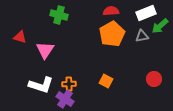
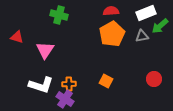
red triangle: moved 3 px left
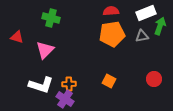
green cross: moved 8 px left, 3 px down
green arrow: rotated 150 degrees clockwise
orange pentagon: rotated 20 degrees clockwise
pink triangle: rotated 12 degrees clockwise
orange square: moved 3 px right
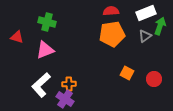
green cross: moved 4 px left, 4 px down
gray triangle: moved 3 px right; rotated 24 degrees counterclockwise
pink triangle: rotated 24 degrees clockwise
orange square: moved 18 px right, 8 px up
white L-shape: rotated 120 degrees clockwise
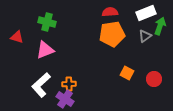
red semicircle: moved 1 px left, 1 px down
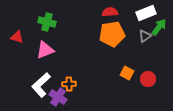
green arrow: moved 1 px left, 1 px down; rotated 18 degrees clockwise
red circle: moved 6 px left
purple cross: moved 7 px left, 2 px up
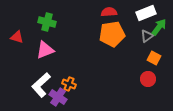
red semicircle: moved 1 px left
gray triangle: moved 2 px right
orange square: moved 27 px right, 15 px up
orange cross: rotated 24 degrees clockwise
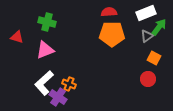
orange pentagon: rotated 10 degrees clockwise
white L-shape: moved 3 px right, 2 px up
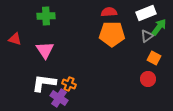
green cross: moved 1 px left, 6 px up; rotated 18 degrees counterclockwise
red triangle: moved 2 px left, 2 px down
pink triangle: rotated 42 degrees counterclockwise
white L-shape: rotated 50 degrees clockwise
purple cross: moved 1 px right, 1 px down
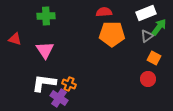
red semicircle: moved 5 px left
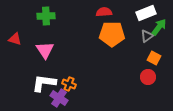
red circle: moved 2 px up
